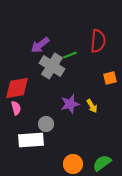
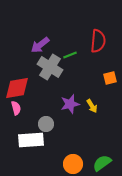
gray cross: moved 2 px left, 1 px down
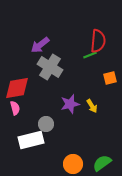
green line: moved 20 px right
pink semicircle: moved 1 px left
white rectangle: rotated 10 degrees counterclockwise
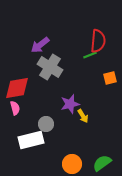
yellow arrow: moved 9 px left, 10 px down
orange circle: moved 1 px left
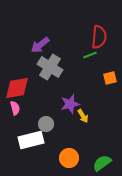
red semicircle: moved 1 px right, 4 px up
orange circle: moved 3 px left, 6 px up
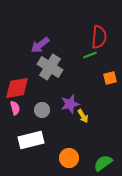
gray circle: moved 4 px left, 14 px up
green semicircle: moved 1 px right
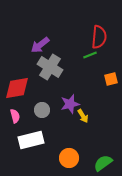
orange square: moved 1 px right, 1 px down
pink semicircle: moved 8 px down
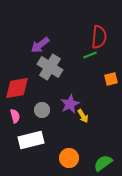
purple star: rotated 12 degrees counterclockwise
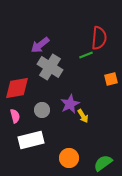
red semicircle: moved 1 px down
green line: moved 4 px left
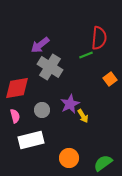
orange square: moved 1 px left; rotated 24 degrees counterclockwise
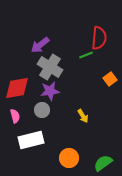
purple star: moved 20 px left, 13 px up; rotated 18 degrees clockwise
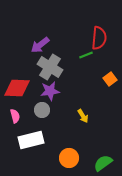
red diamond: rotated 12 degrees clockwise
